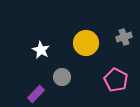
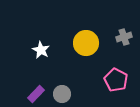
gray circle: moved 17 px down
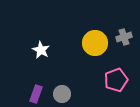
yellow circle: moved 9 px right
pink pentagon: rotated 25 degrees clockwise
purple rectangle: rotated 24 degrees counterclockwise
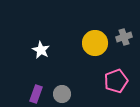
pink pentagon: moved 1 px down
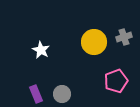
yellow circle: moved 1 px left, 1 px up
purple rectangle: rotated 42 degrees counterclockwise
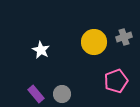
purple rectangle: rotated 18 degrees counterclockwise
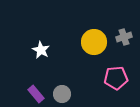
pink pentagon: moved 3 px up; rotated 15 degrees clockwise
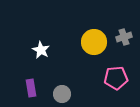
purple rectangle: moved 5 px left, 6 px up; rotated 30 degrees clockwise
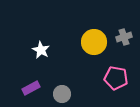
pink pentagon: rotated 15 degrees clockwise
purple rectangle: rotated 72 degrees clockwise
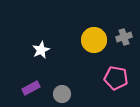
yellow circle: moved 2 px up
white star: rotated 18 degrees clockwise
